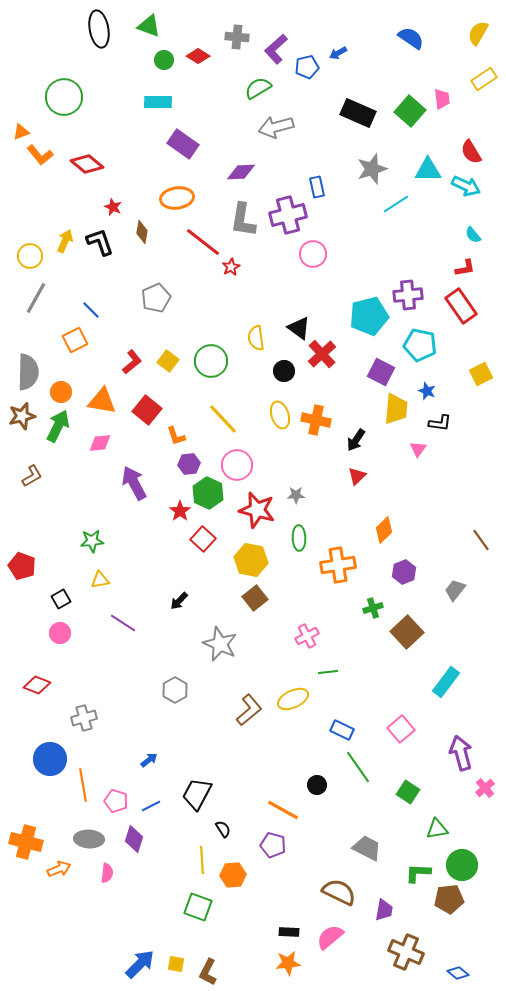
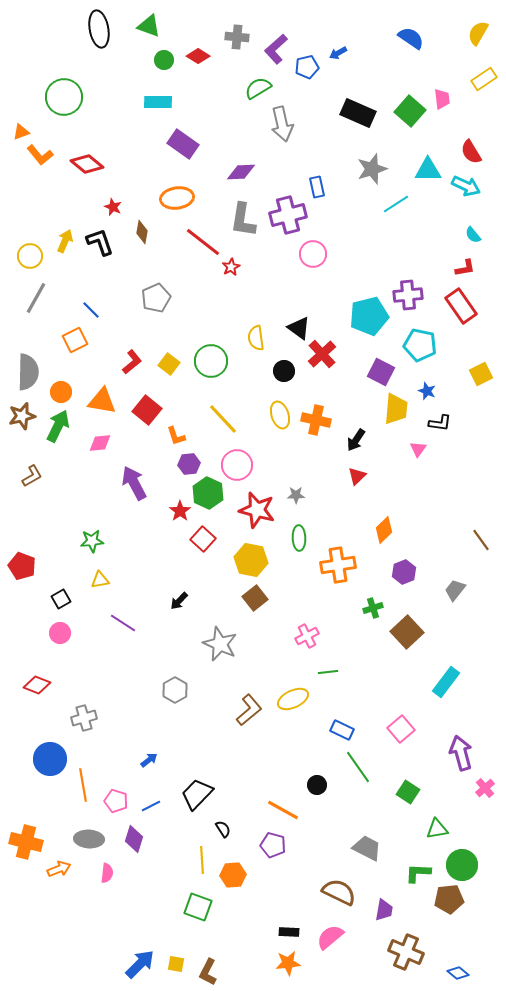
gray arrow at (276, 127): moved 6 px right, 3 px up; rotated 88 degrees counterclockwise
yellow square at (168, 361): moved 1 px right, 3 px down
black trapezoid at (197, 794): rotated 16 degrees clockwise
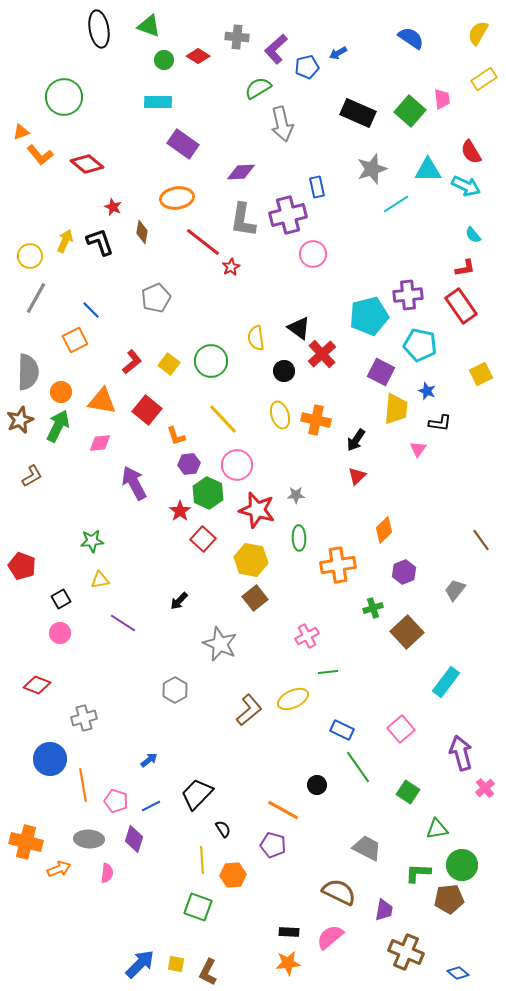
brown star at (22, 416): moved 2 px left, 4 px down; rotated 8 degrees counterclockwise
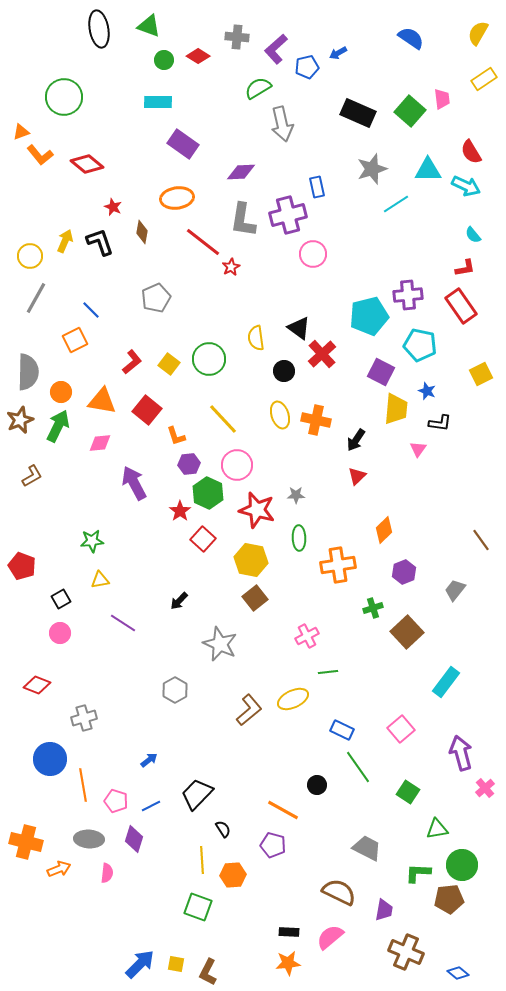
green circle at (211, 361): moved 2 px left, 2 px up
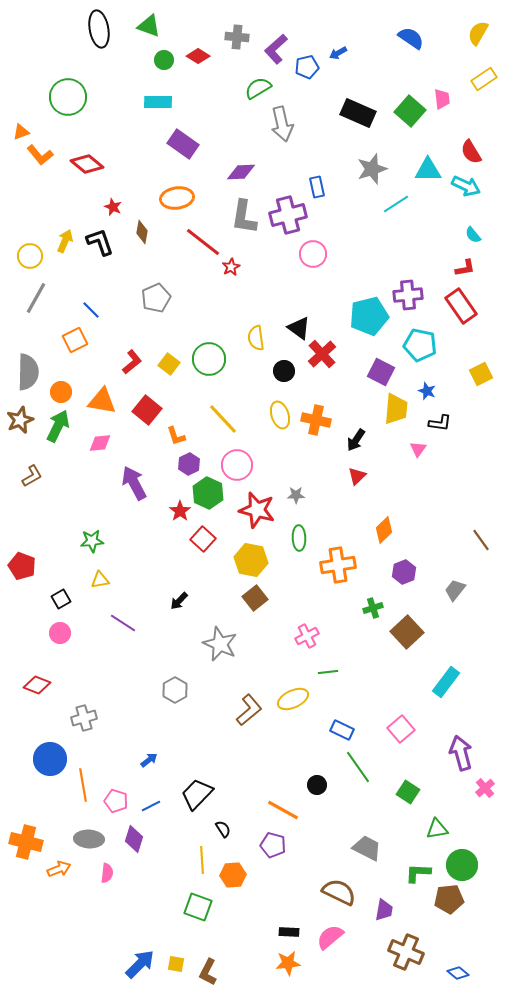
green circle at (64, 97): moved 4 px right
gray L-shape at (243, 220): moved 1 px right, 3 px up
purple hexagon at (189, 464): rotated 20 degrees counterclockwise
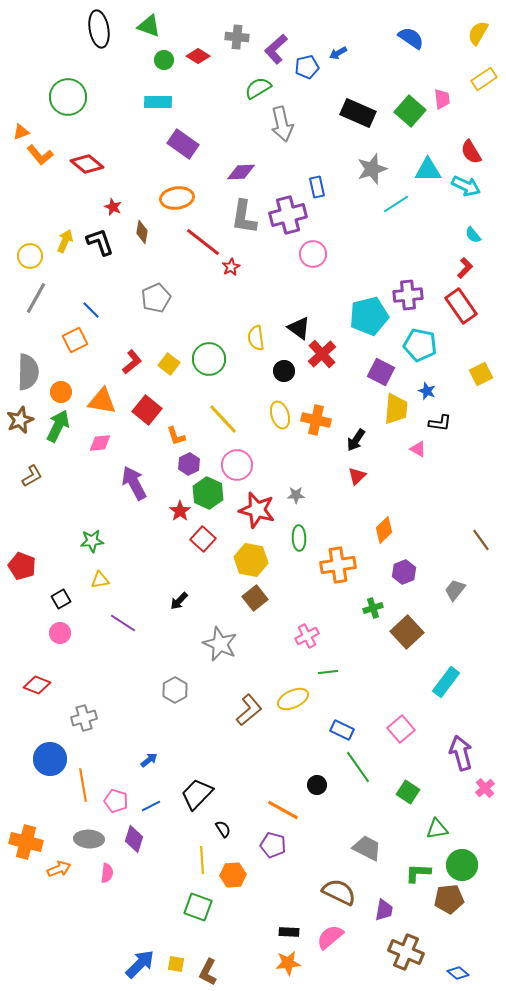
red L-shape at (465, 268): rotated 35 degrees counterclockwise
pink triangle at (418, 449): rotated 36 degrees counterclockwise
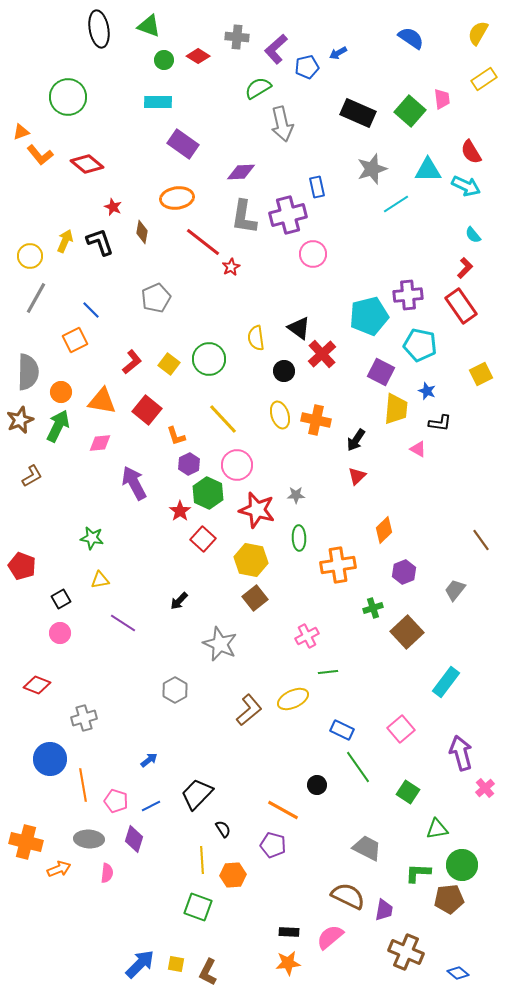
green star at (92, 541): moved 3 px up; rotated 15 degrees clockwise
brown semicircle at (339, 892): moved 9 px right, 4 px down
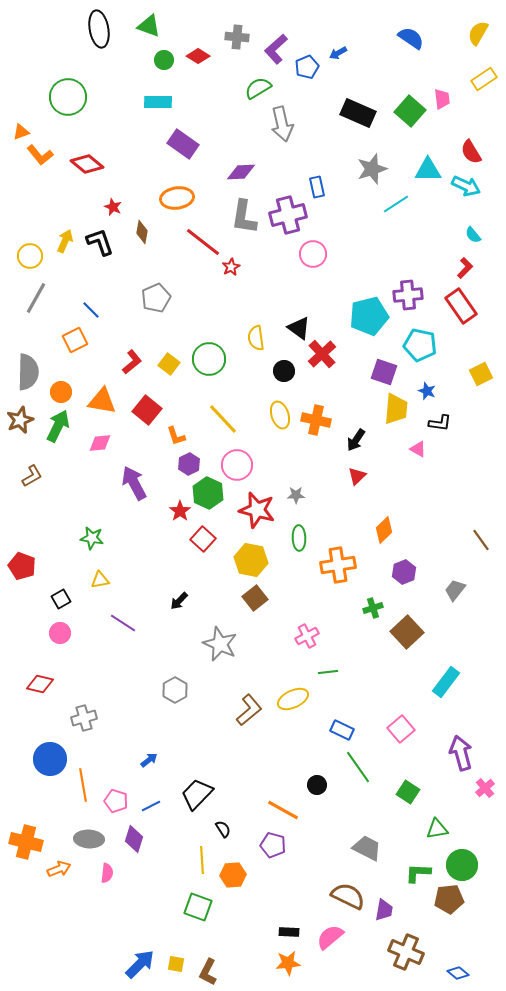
blue pentagon at (307, 67): rotated 10 degrees counterclockwise
purple square at (381, 372): moved 3 px right; rotated 8 degrees counterclockwise
red diamond at (37, 685): moved 3 px right, 1 px up; rotated 8 degrees counterclockwise
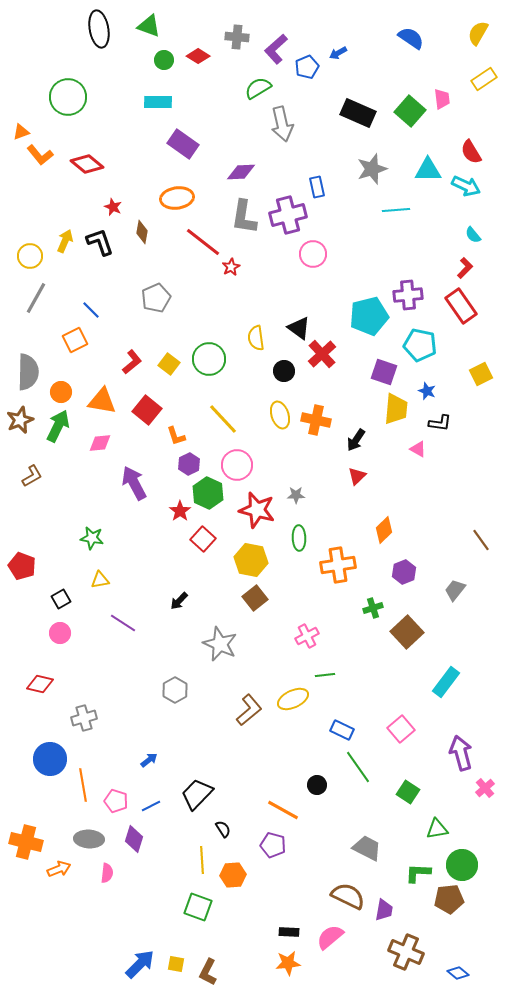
cyan line at (396, 204): moved 6 px down; rotated 28 degrees clockwise
green line at (328, 672): moved 3 px left, 3 px down
